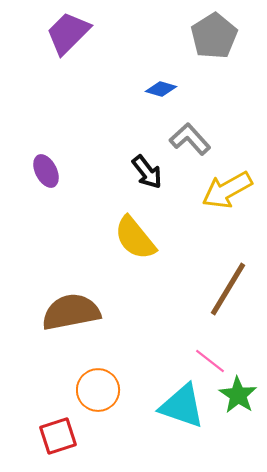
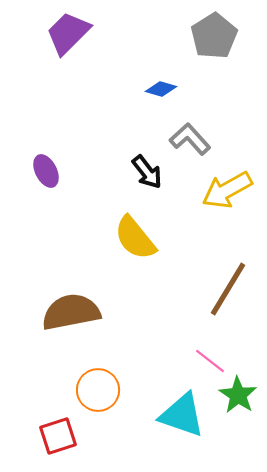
cyan triangle: moved 9 px down
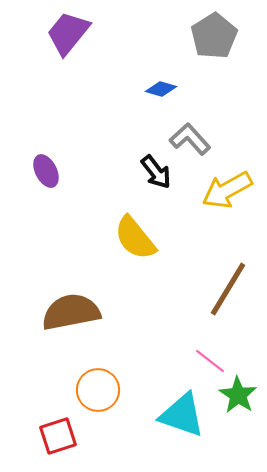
purple trapezoid: rotated 6 degrees counterclockwise
black arrow: moved 9 px right
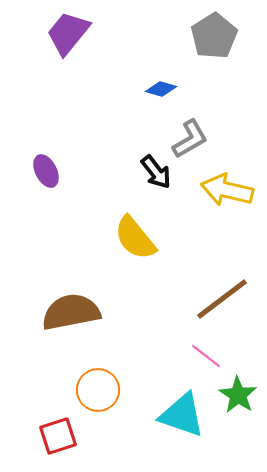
gray L-shape: rotated 102 degrees clockwise
yellow arrow: rotated 42 degrees clockwise
brown line: moved 6 px left, 10 px down; rotated 22 degrees clockwise
pink line: moved 4 px left, 5 px up
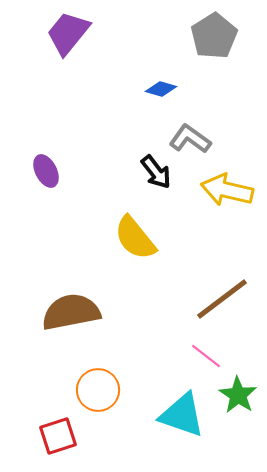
gray L-shape: rotated 114 degrees counterclockwise
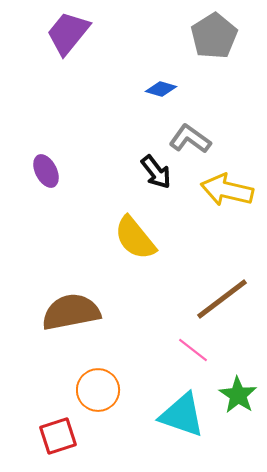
pink line: moved 13 px left, 6 px up
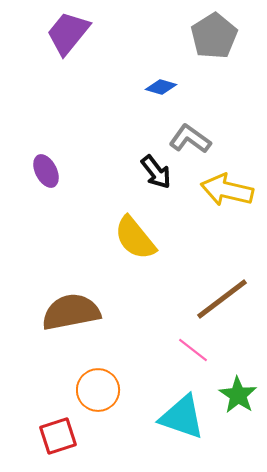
blue diamond: moved 2 px up
cyan triangle: moved 2 px down
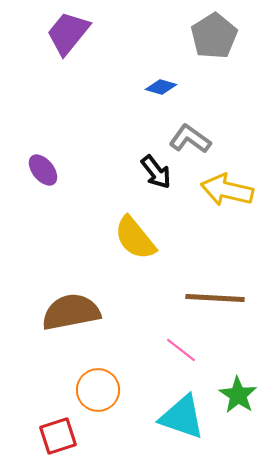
purple ellipse: moved 3 px left, 1 px up; rotated 12 degrees counterclockwise
brown line: moved 7 px left, 1 px up; rotated 40 degrees clockwise
pink line: moved 12 px left
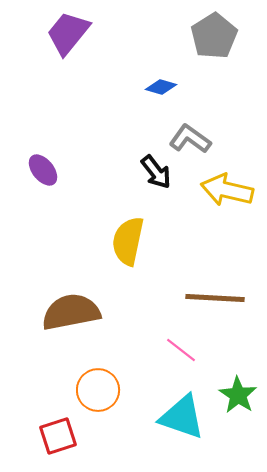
yellow semicircle: moved 7 px left, 3 px down; rotated 51 degrees clockwise
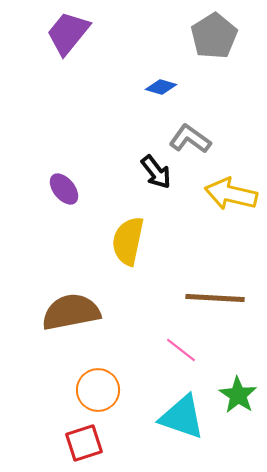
purple ellipse: moved 21 px right, 19 px down
yellow arrow: moved 4 px right, 4 px down
red square: moved 26 px right, 7 px down
